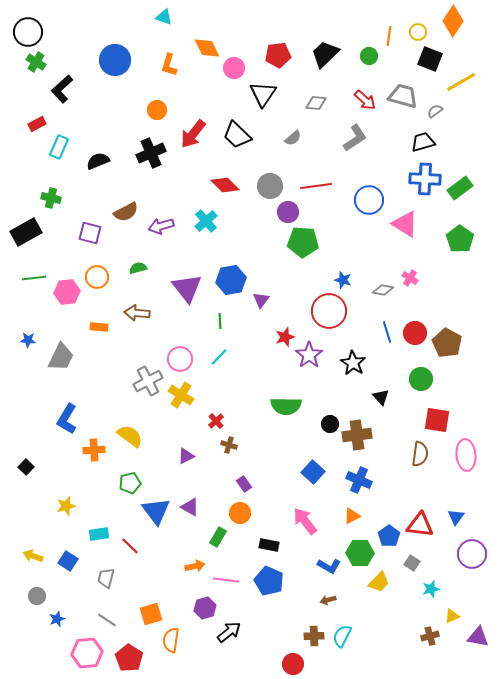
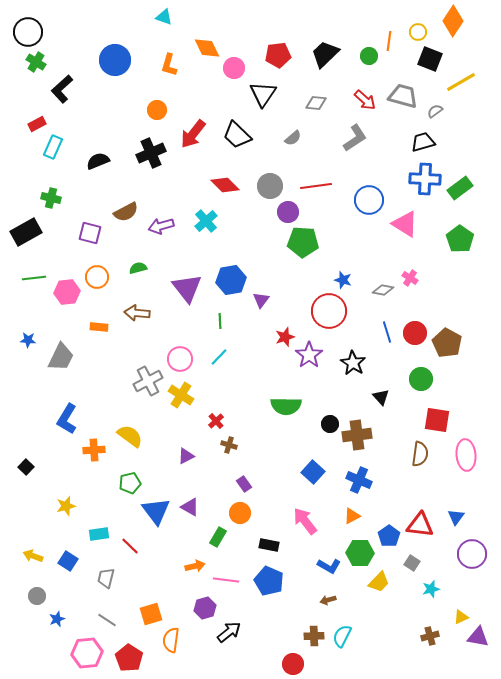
orange line at (389, 36): moved 5 px down
cyan rectangle at (59, 147): moved 6 px left
yellow triangle at (452, 616): moved 9 px right, 1 px down
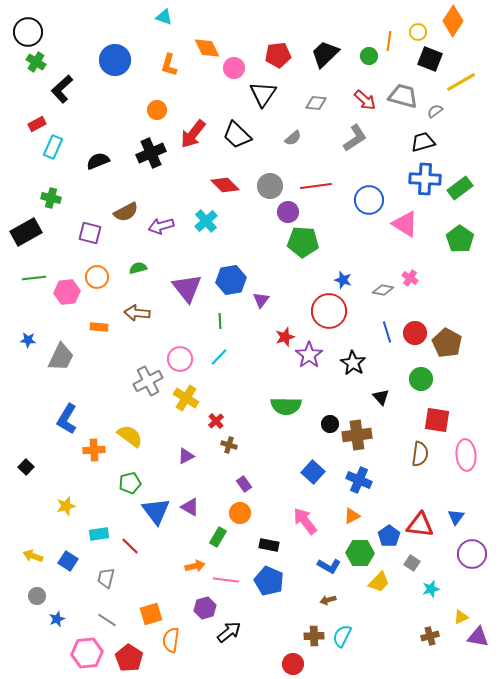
yellow cross at (181, 395): moved 5 px right, 3 px down
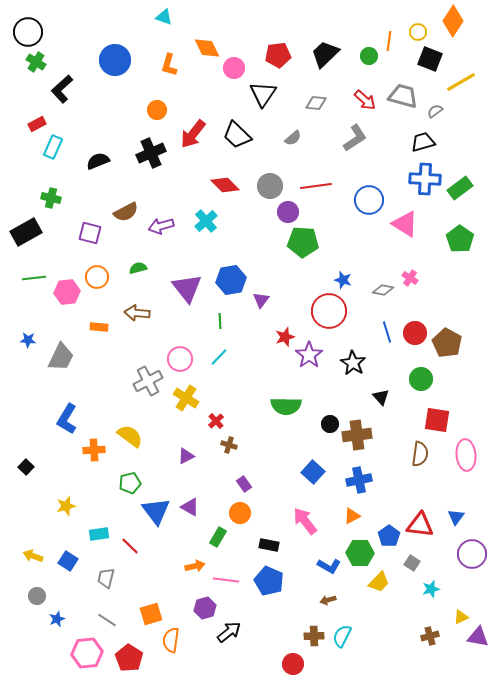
blue cross at (359, 480): rotated 35 degrees counterclockwise
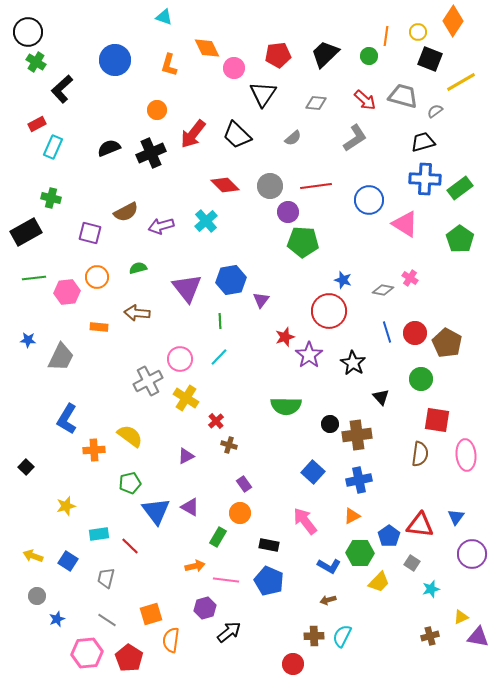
orange line at (389, 41): moved 3 px left, 5 px up
black semicircle at (98, 161): moved 11 px right, 13 px up
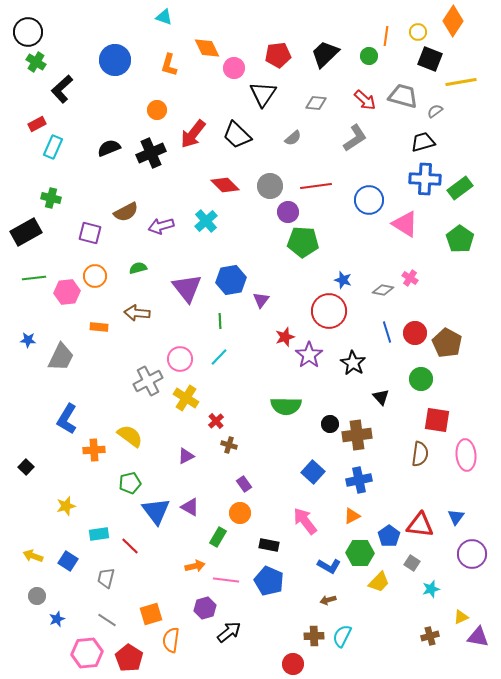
yellow line at (461, 82): rotated 20 degrees clockwise
orange circle at (97, 277): moved 2 px left, 1 px up
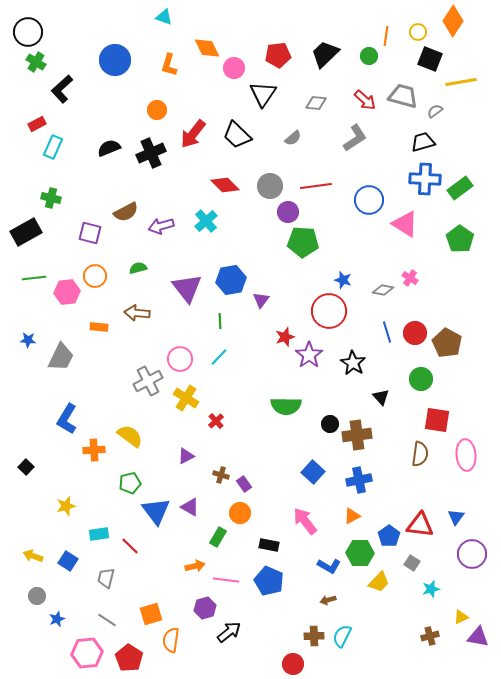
brown cross at (229, 445): moved 8 px left, 30 px down
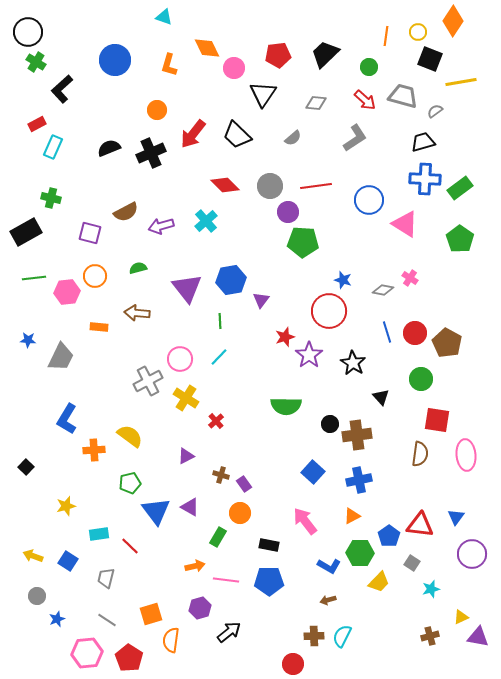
green circle at (369, 56): moved 11 px down
blue pentagon at (269, 581): rotated 24 degrees counterclockwise
purple hexagon at (205, 608): moved 5 px left
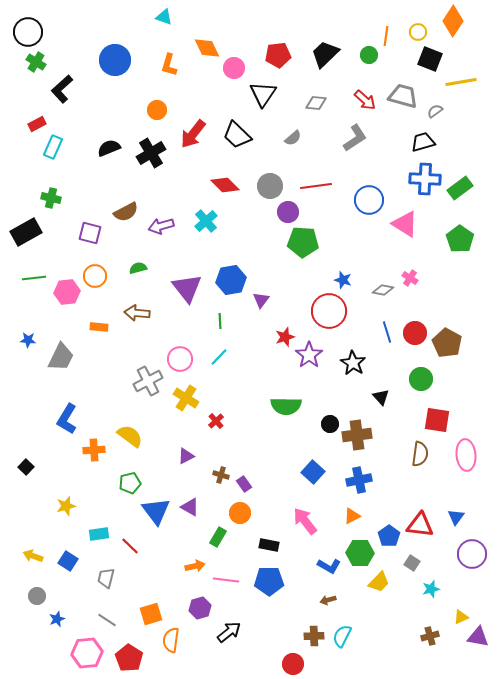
green circle at (369, 67): moved 12 px up
black cross at (151, 153): rotated 8 degrees counterclockwise
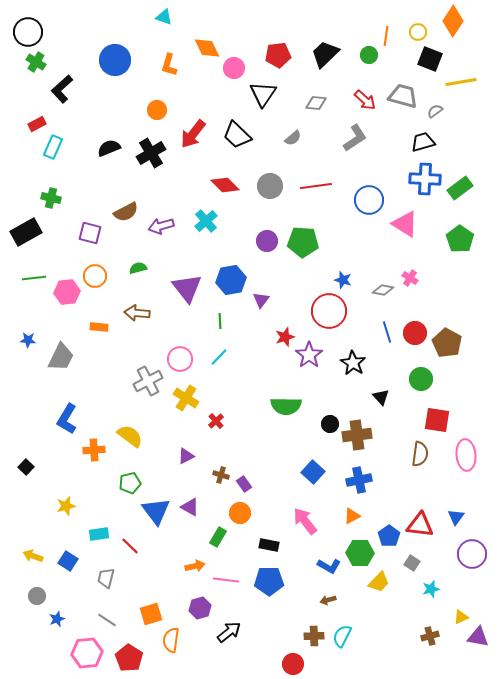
purple circle at (288, 212): moved 21 px left, 29 px down
